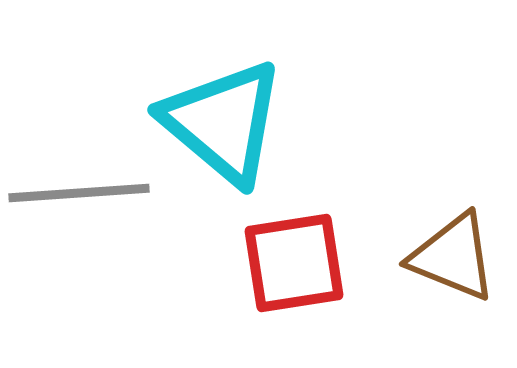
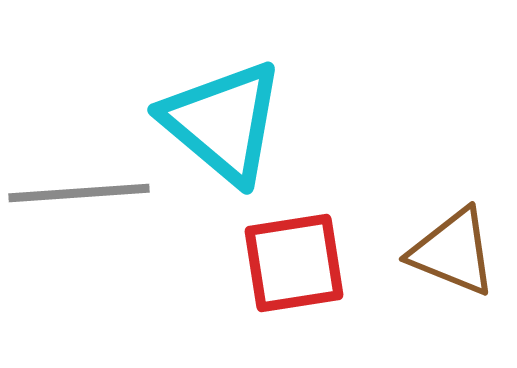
brown triangle: moved 5 px up
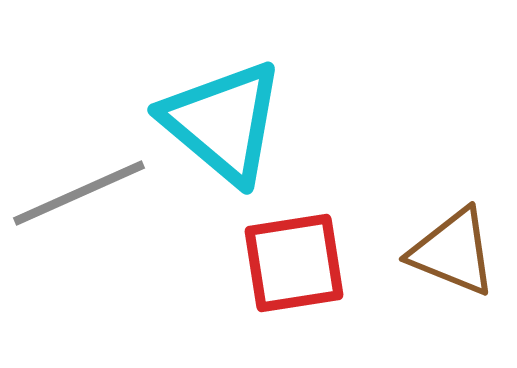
gray line: rotated 20 degrees counterclockwise
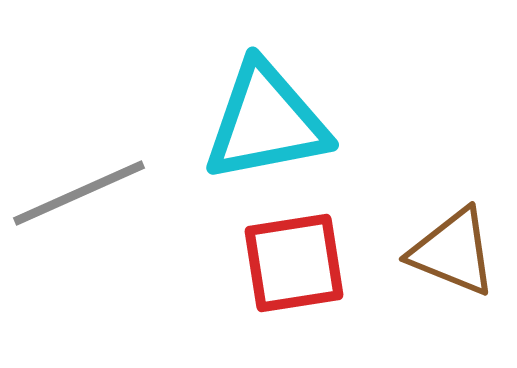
cyan triangle: moved 43 px right; rotated 51 degrees counterclockwise
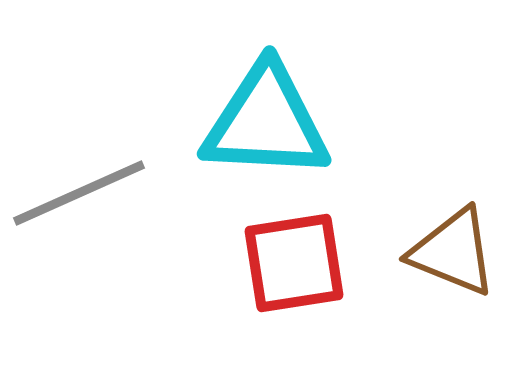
cyan triangle: rotated 14 degrees clockwise
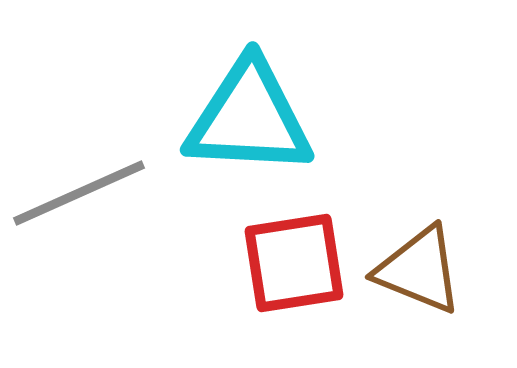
cyan triangle: moved 17 px left, 4 px up
brown triangle: moved 34 px left, 18 px down
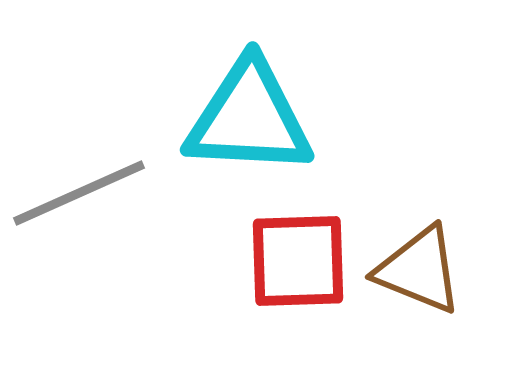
red square: moved 4 px right, 2 px up; rotated 7 degrees clockwise
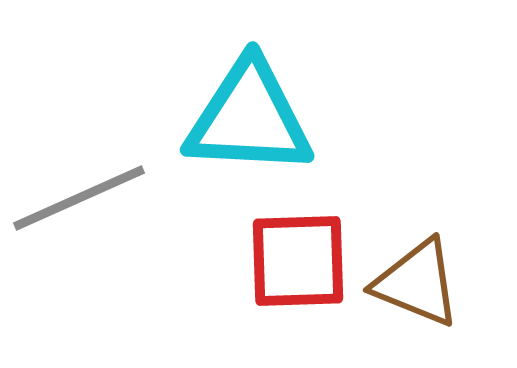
gray line: moved 5 px down
brown triangle: moved 2 px left, 13 px down
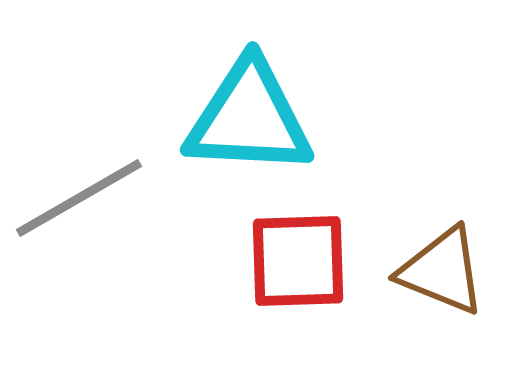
gray line: rotated 6 degrees counterclockwise
brown triangle: moved 25 px right, 12 px up
